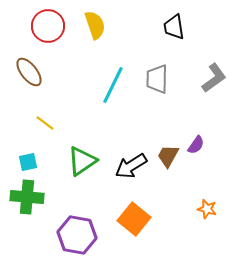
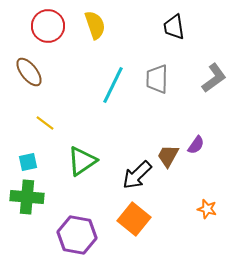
black arrow: moved 6 px right, 9 px down; rotated 12 degrees counterclockwise
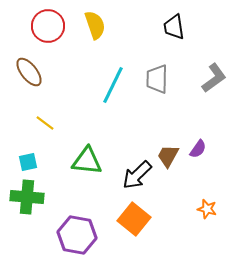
purple semicircle: moved 2 px right, 4 px down
green triangle: moved 5 px right; rotated 40 degrees clockwise
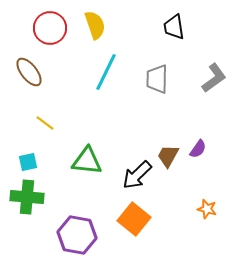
red circle: moved 2 px right, 2 px down
cyan line: moved 7 px left, 13 px up
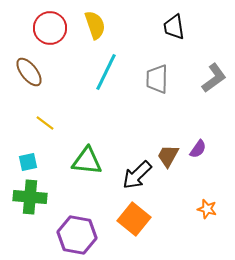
green cross: moved 3 px right
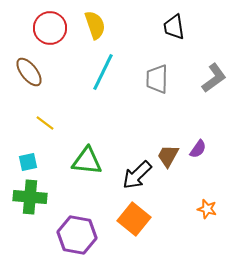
cyan line: moved 3 px left
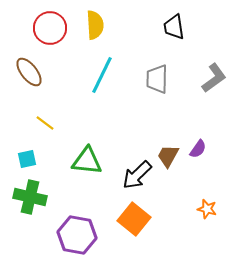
yellow semicircle: rotated 16 degrees clockwise
cyan line: moved 1 px left, 3 px down
cyan square: moved 1 px left, 3 px up
green cross: rotated 8 degrees clockwise
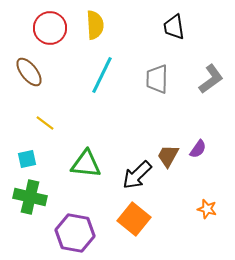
gray L-shape: moved 3 px left, 1 px down
green triangle: moved 1 px left, 3 px down
purple hexagon: moved 2 px left, 2 px up
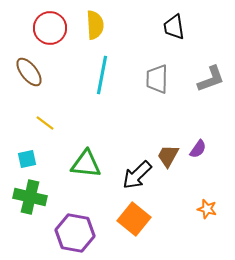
cyan line: rotated 15 degrees counterclockwise
gray L-shape: rotated 16 degrees clockwise
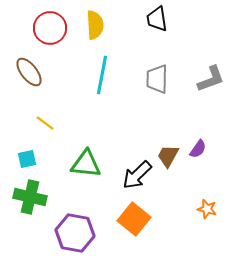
black trapezoid: moved 17 px left, 8 px up
